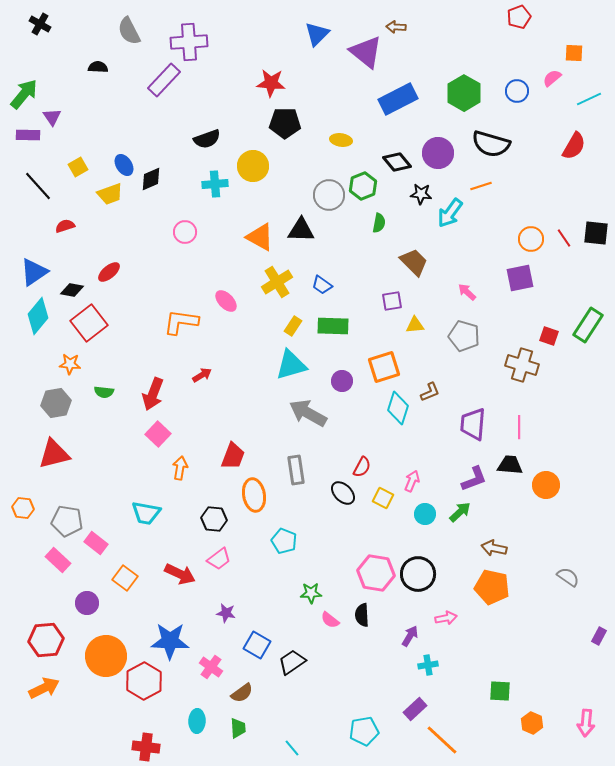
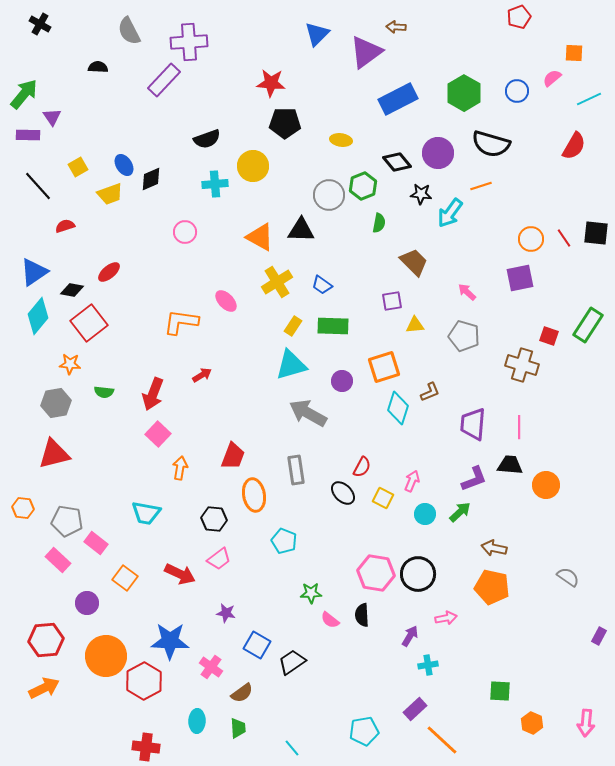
purple triangle at (366, 52): rotated 45 degrees clockwise
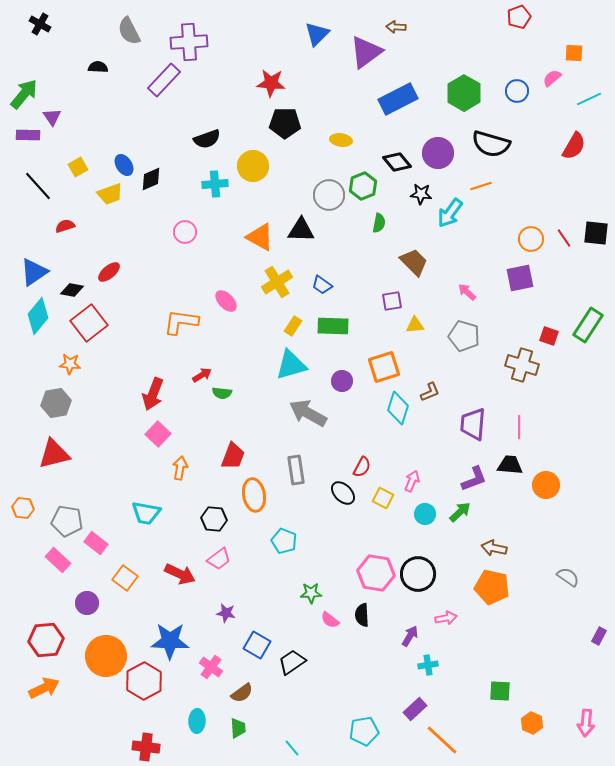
green semicircle at (104, 392): moved 118 px right, 1 px down
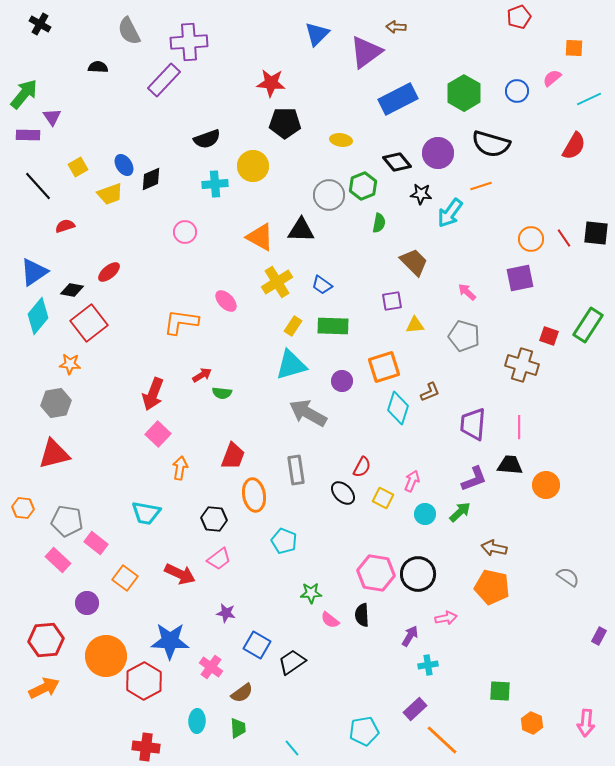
orange square at (574, 53): moved 5 px up
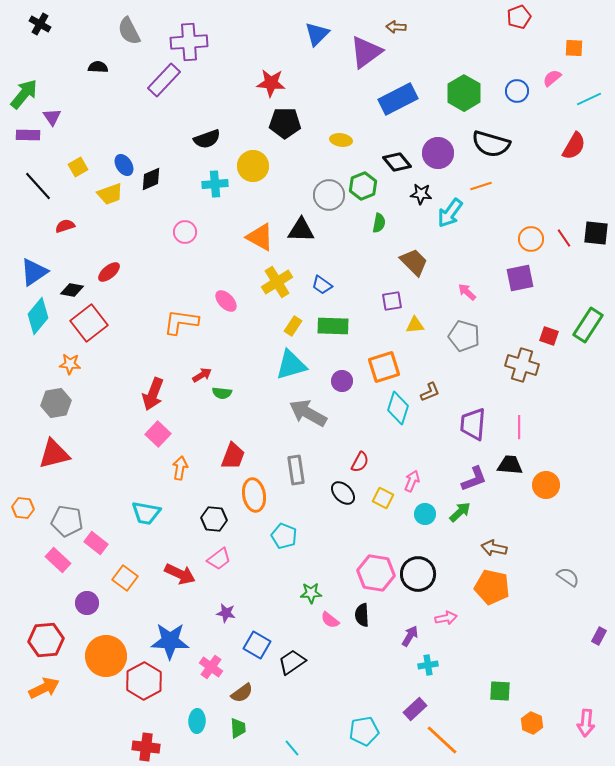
red semicircle at (362, 467): moved 2 px left, 5 px up
cyan pentagon at (284, 541): moved 5 px up
